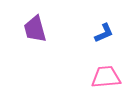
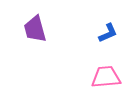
blue L-shape: moved 4 px right
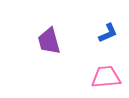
purple trapezoid: moved 14 px right, 12 px down
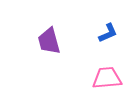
pink trapezoid: moved 1 px right, 1 px down
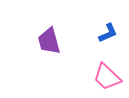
pink trapezoid: moved 1 px up; rotated 132 degrees counterclockwise
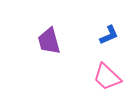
blue L-shape: moved 1 px right, 2 px down
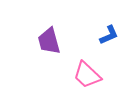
pink trapezoid: moved 20 px left, 2 px up
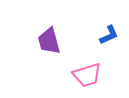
pink trapezoid: rotated 60 degrees counterclockwise
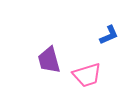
purple trapezoid: moved 19 px down
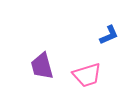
purple trapezoid: moved 7 px left, 6 px down
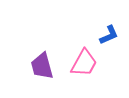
pink trapezoid: moved 3 px left, 12 px up; rotated 44 degrees counterclockwise
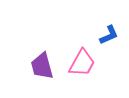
pink trapezoid: moved 2 px left
